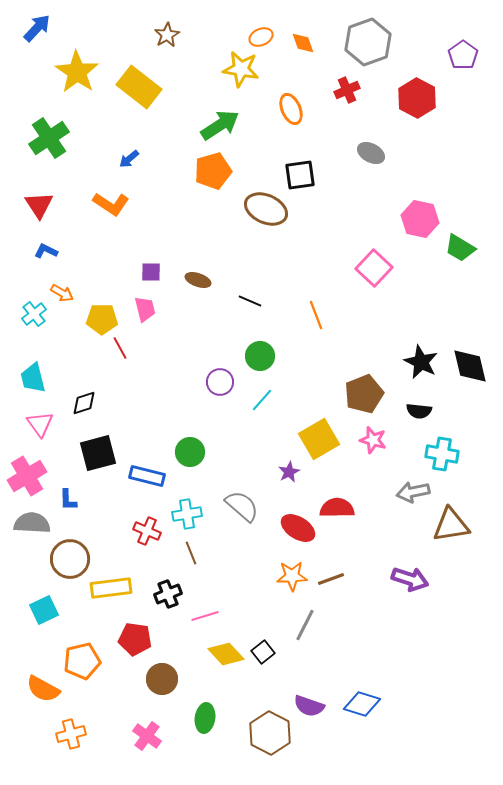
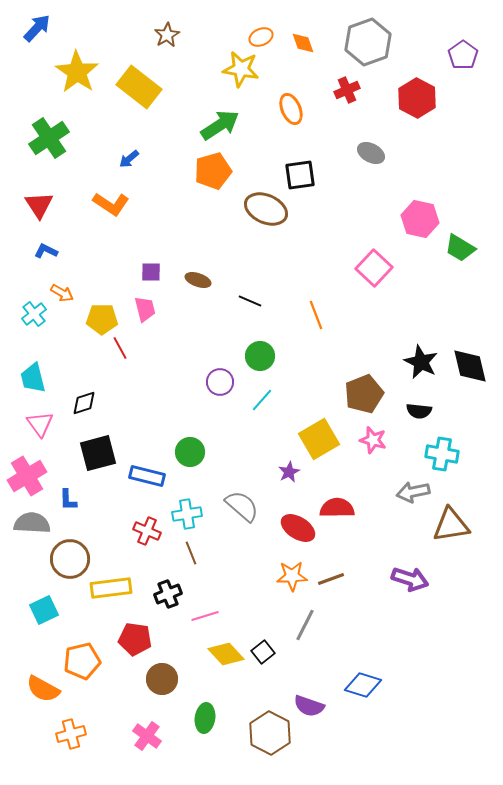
blue diamond at (362, 704): moved 1 px right, 19 px up
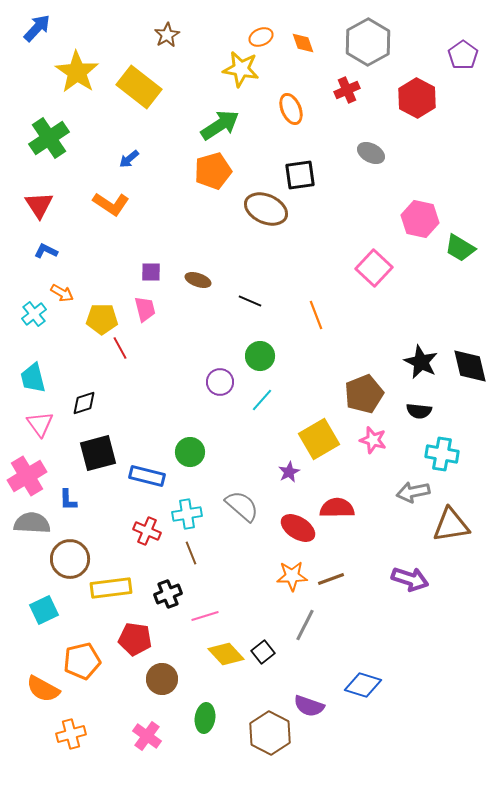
gray hexagon at (368, 42): rotated 9 degrees counterclockwise
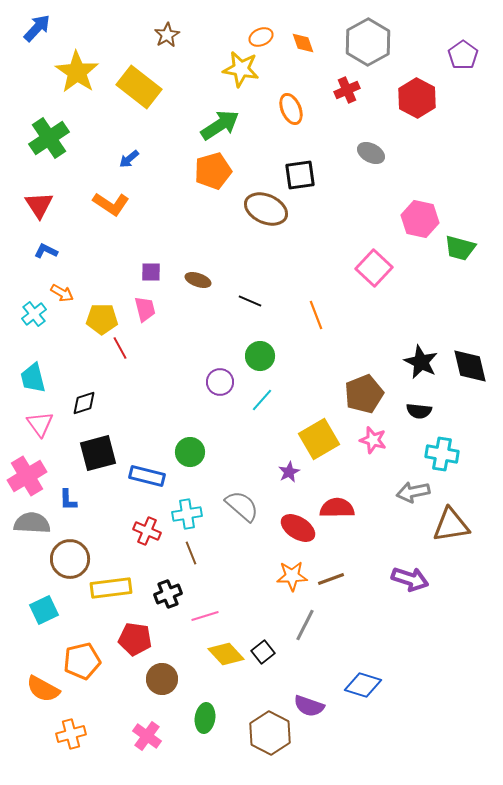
green trapezoid at (460, 248): rotated 16 degrees counterclockwise
